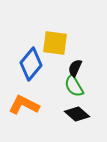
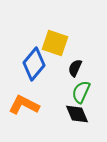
yellow square: rotated 12 degrees clockwise
blue diamond: moved 3 px right
green semicircle: moved 7 px right, 6 px down; rotated 55 degrees clockwise
black diamond: rotated 25 degrees clockwise
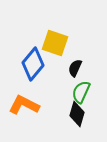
blue diamond: moved 1 px left
black diamond: rotated 40 degrees clockwise
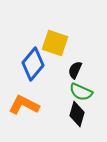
black semicircle: moved 2 px down
green semicircle: rotated 90 degrees counterclockwise
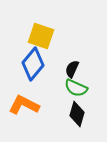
yellow square: moved 14 px left, 7 px up
black semicircle: moved 3 px left, 1 px up
green semicircle: moved 5 px left, 4 px up
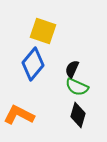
yellow square: moved 2 px right, 5 px up
green semicircle: moved 1 px right, 1 px up
orange L-shape: moved 5 px left, 10 px down
black diamond: moved 1 px right, 1 px down
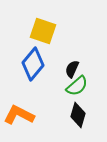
green semicircle: moved 1 px up; rotated 65 degrees counterclockwise
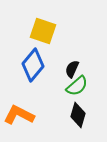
blue diamond: moved 1 px down
